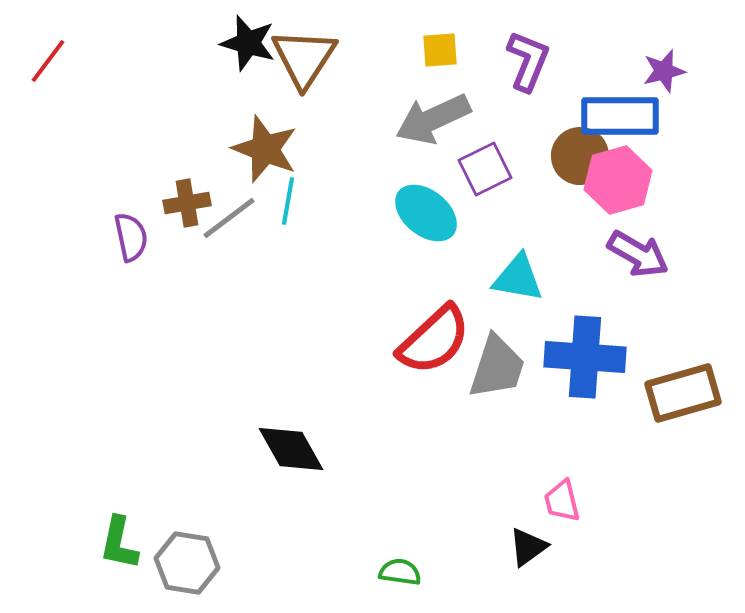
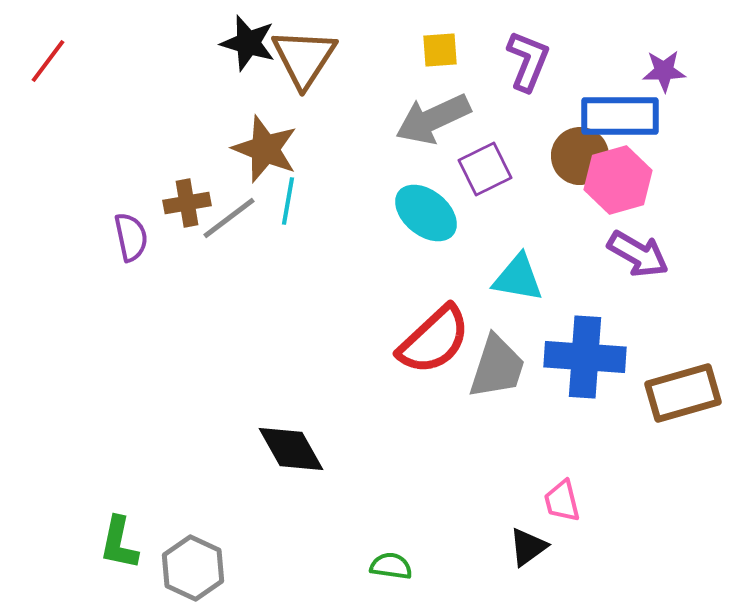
purple star: rotated 12 degrees clockwise
gray hexagon: moved 6 px right, 5 px down; rotated 16 degrees clockwise
green semicircle: moved 9 px left, 6 px up
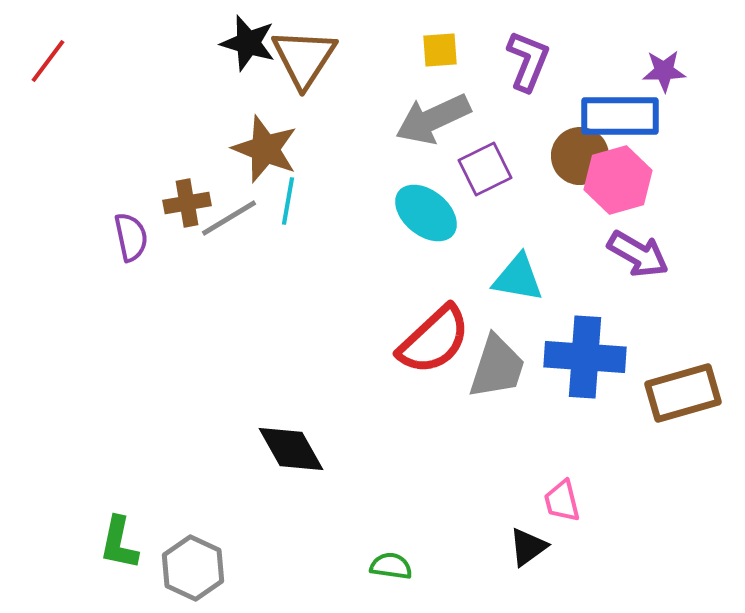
gray line: rotated 6 degrees clockwise
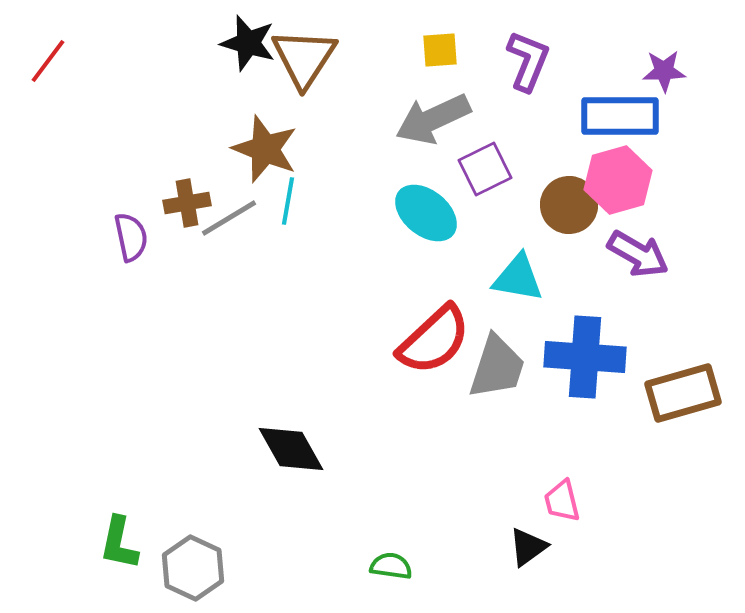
brown circle: moved 11 px left, 49 px down
